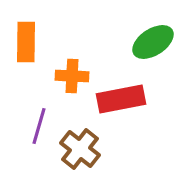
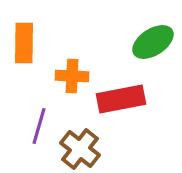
orange rectangle: moved 2 px left, 1 px down
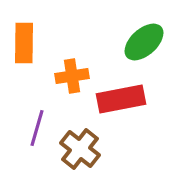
green ellipse: moved 9 px left; rotated 9 degrees counterclockwise
orange cross: rotated 12 degrees counterclockwise
purple line: moved 2 px left, 2 px down
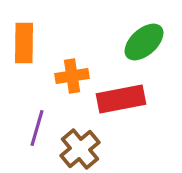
brown cross: rotated 12 degrees clockwise
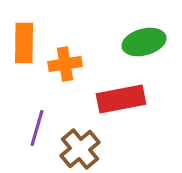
green ellipse: rotated 27 degrees clockwise
orange cross: moved 7 px left, 12 px up
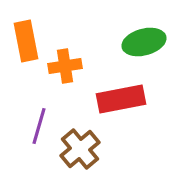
orange rectangle: moved 2 px right, 2 px up; rotated 12 degrees counterclockwise
orange cross: moved 2 px down
purple line: moved 2 px right, 2 px up
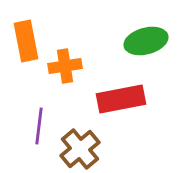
green ellipse: moved 2 px right, 1 px up
purple line: rotated 9 degrees counterclockwise
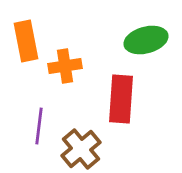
green ellipse: moved 1 px up
red rectangle: rotated 75 degrees counterclockwise
brown cross: moved 1 px right
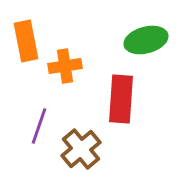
purple line: rotated 12 degrees clockwise
